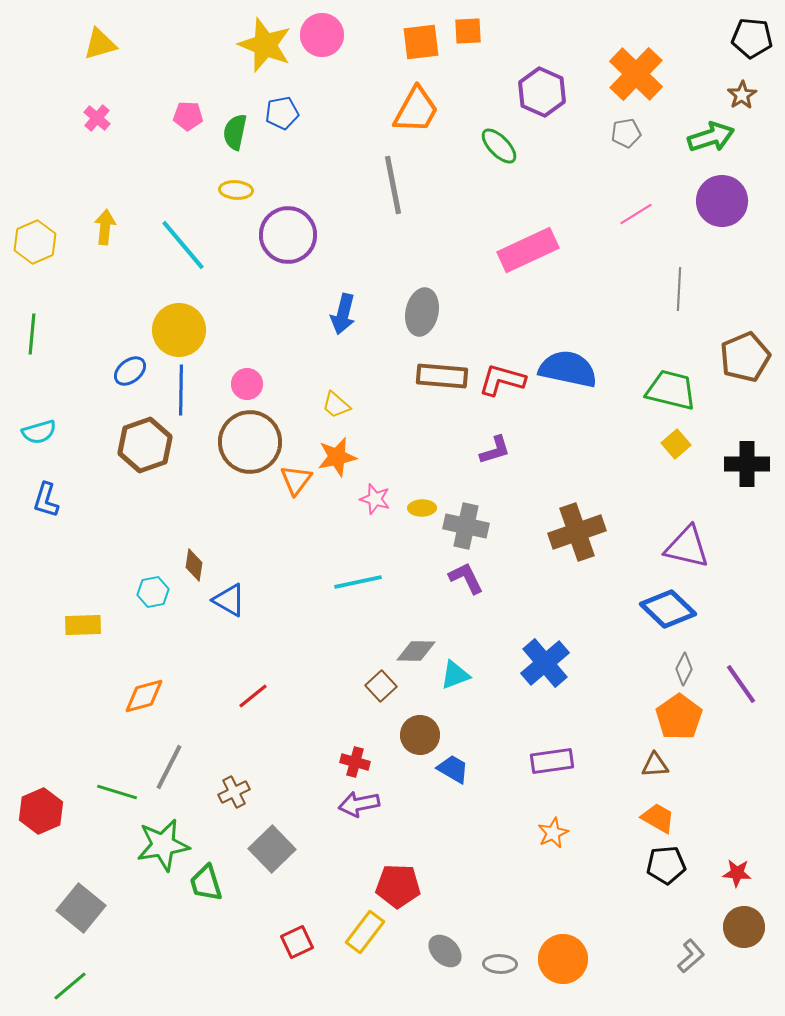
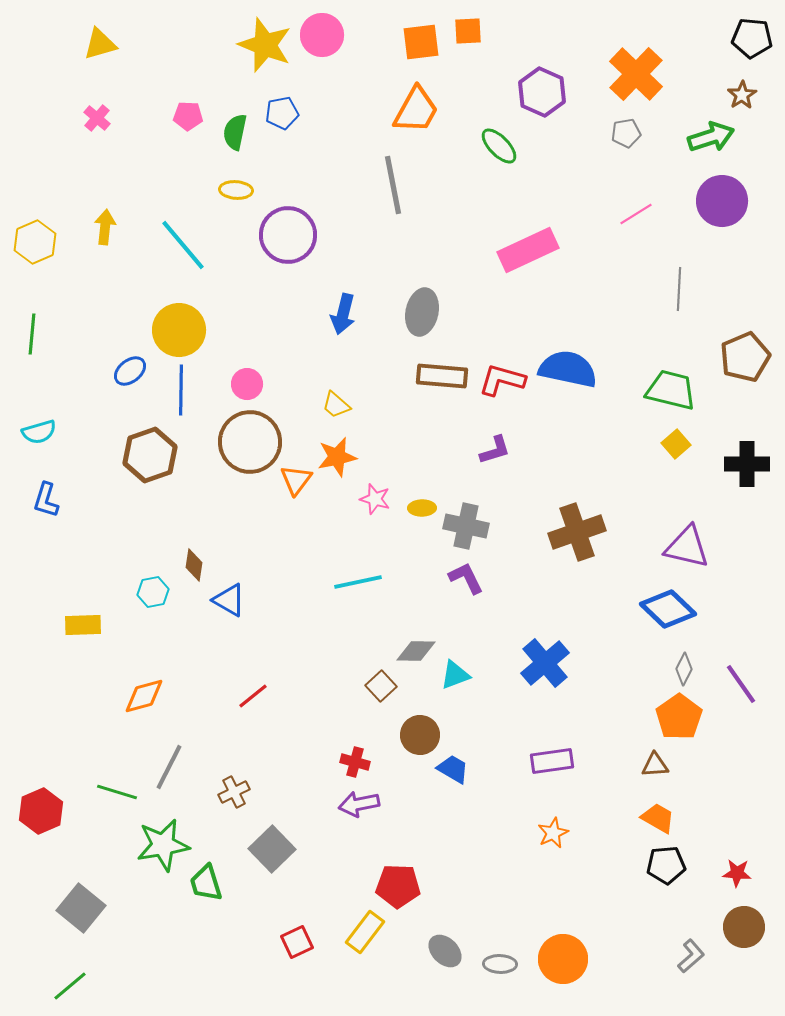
brown hexagon at (145, 445): moved 5 px right, 10 px down
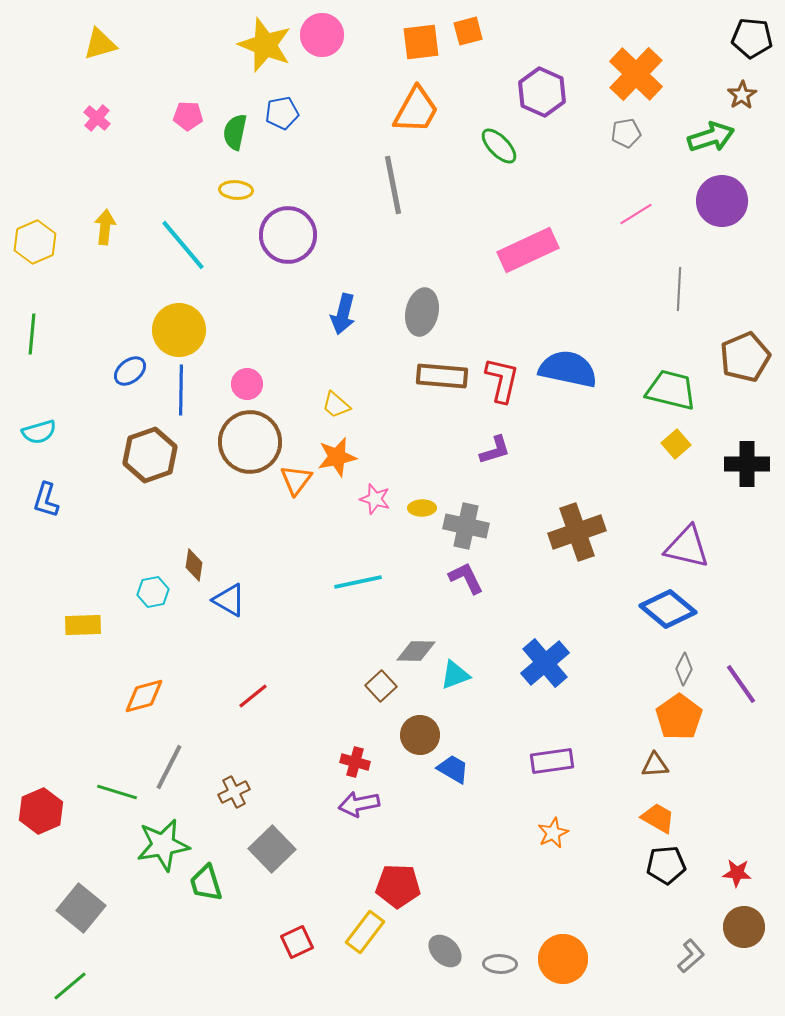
orange square at (468, 31): rotated 12 degrees counterclockwise
red L-shape at (502, 380): rotated 87 degrees clockwise
blue diamond at (668, 609): rotated 4 degrees counterclockwise
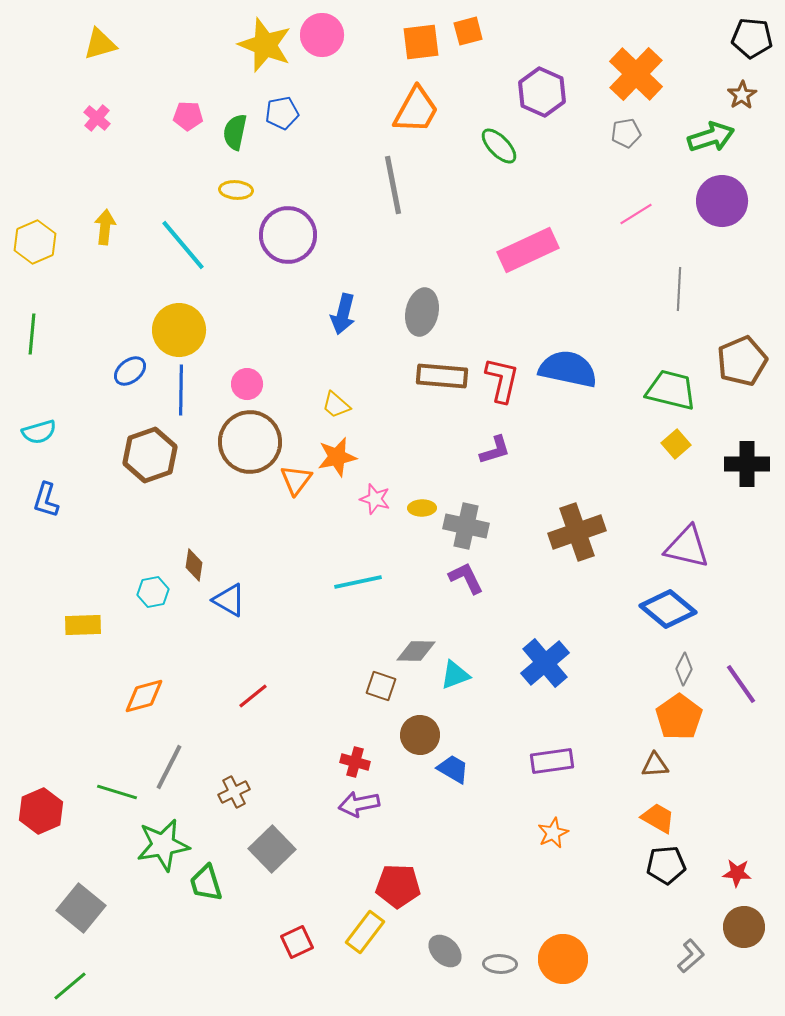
brown pentagon at (745, 357): moved 3 px left, 4 px down
brown square at (381, 686): rotated 28 degrees counterclockwise
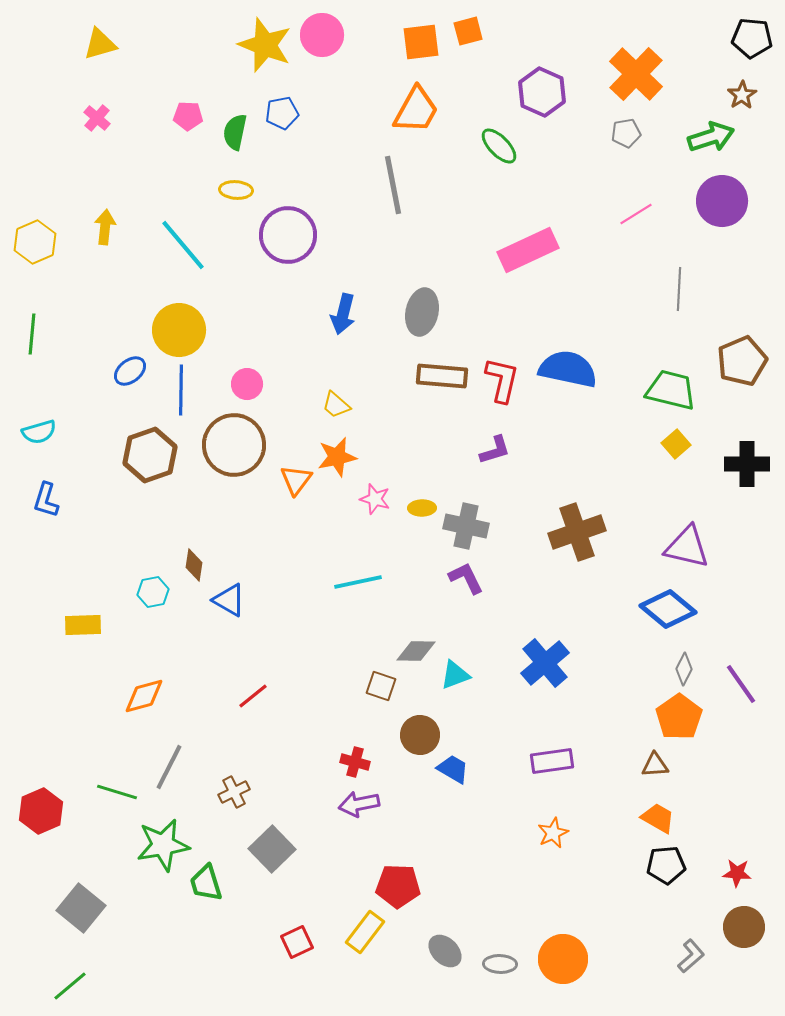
brown circle at (250, 442): moved 16 px left, 3 px down
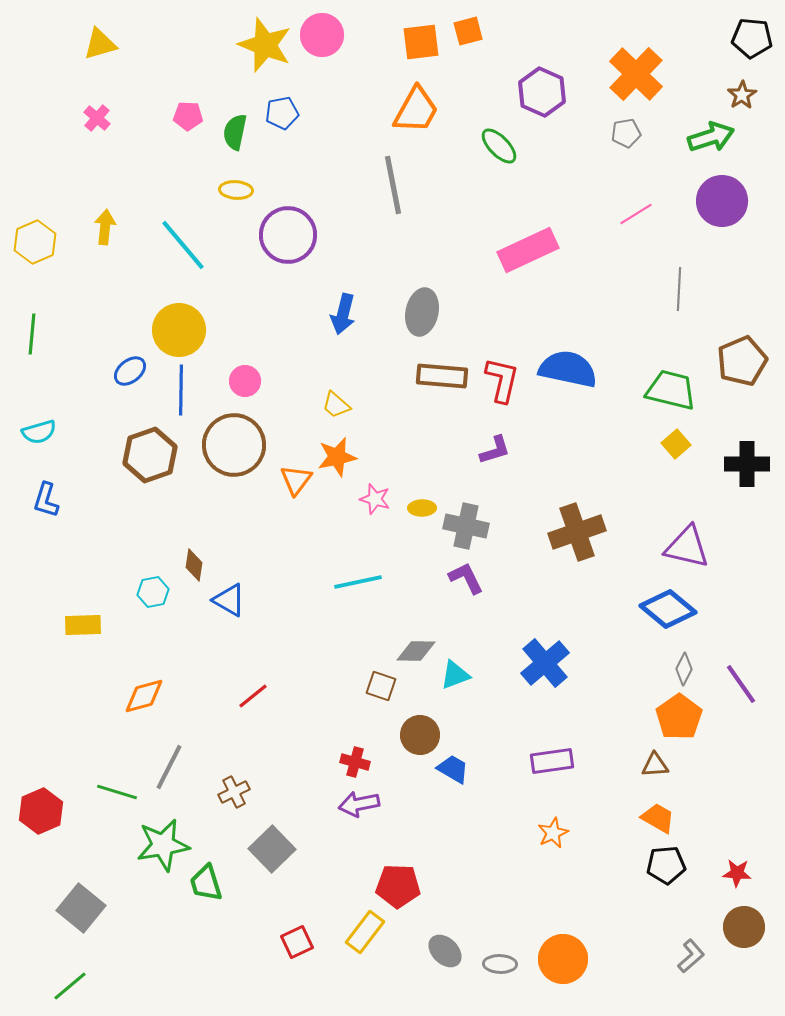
pink circle at (247, 384): moved 2 px left, 3 px up
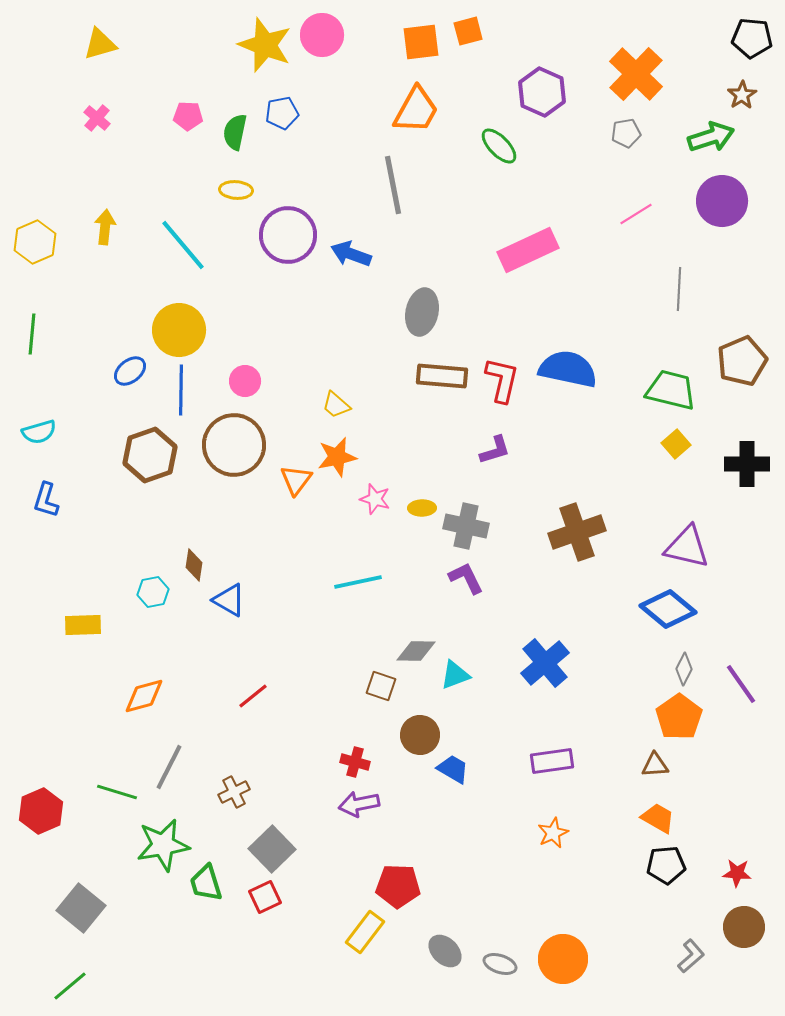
blue arrow at (343, 314): moved 8 px right, 60 px up; rotated 96 degrees clockwise
red square at (297, 942): moved 32 px left, 45 px up
gray ellipse at (500, 964): rotated 16 degrees clockwise
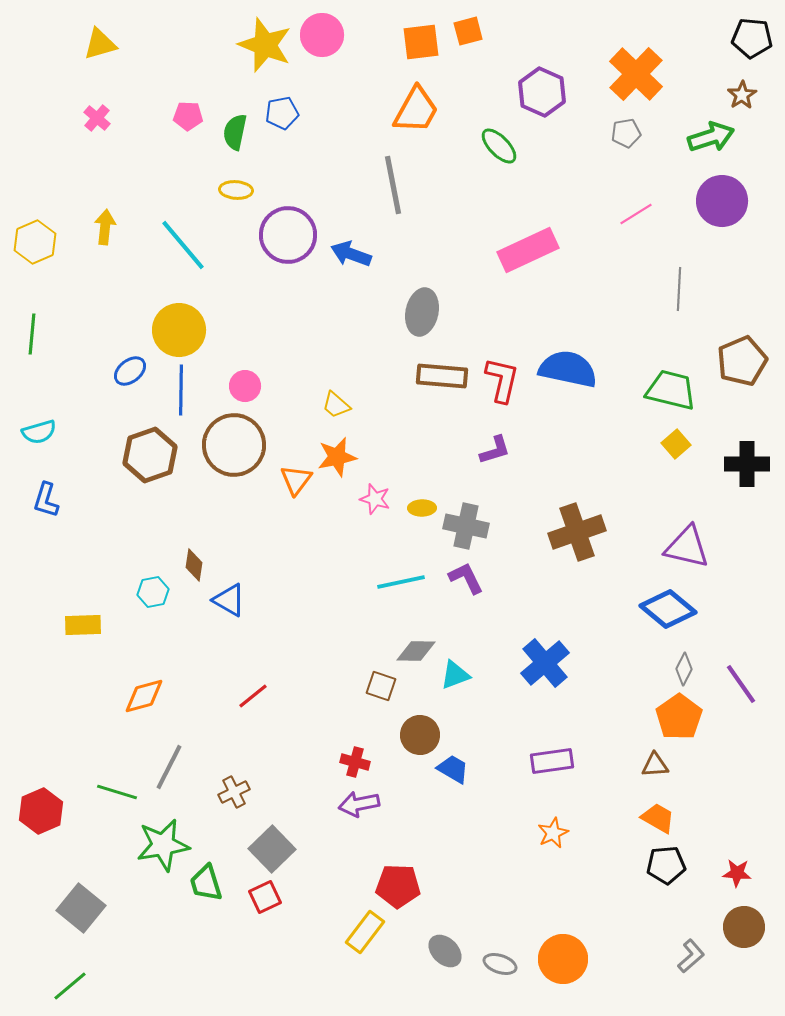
pink circle at (245, 381): moved 5 px down
cyan line at (358, 582): moved 43 px right
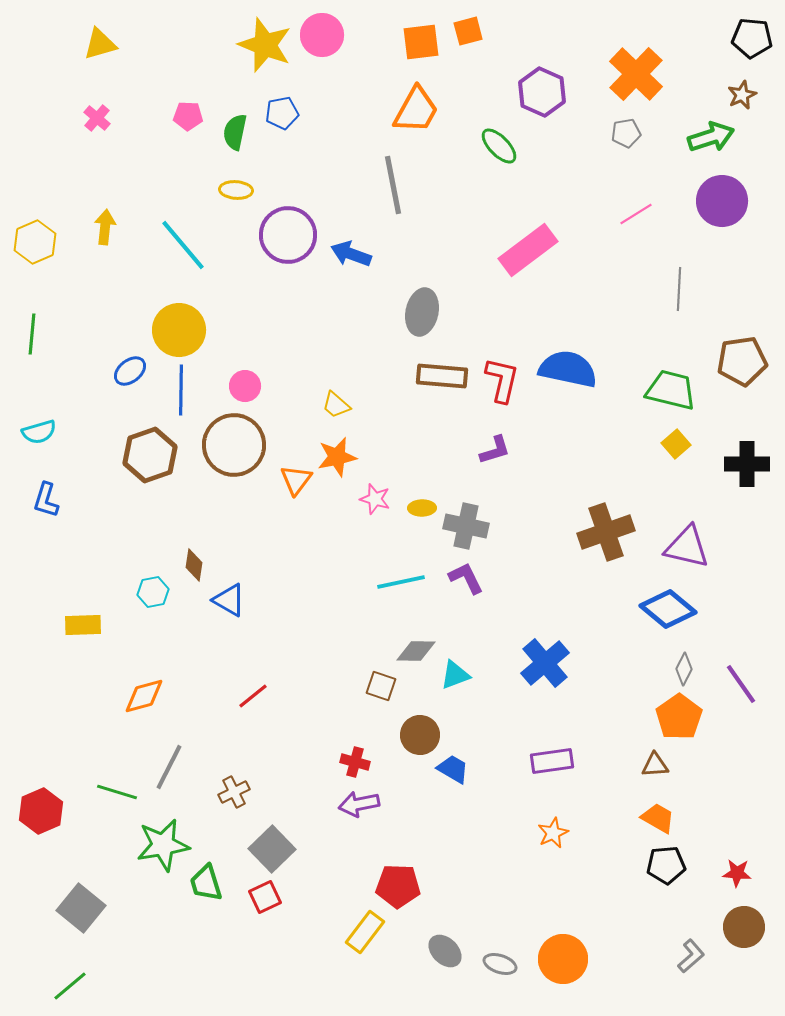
brown star at (742, 95): rotated 8 degrees clockwise
pink rectangle at (528, 250): rotated 12 degrees counterclockwise
brown pentagon at (742, 361): rotated 15 degrees clockwise
brown cross at (577, 532): moved 29 px right
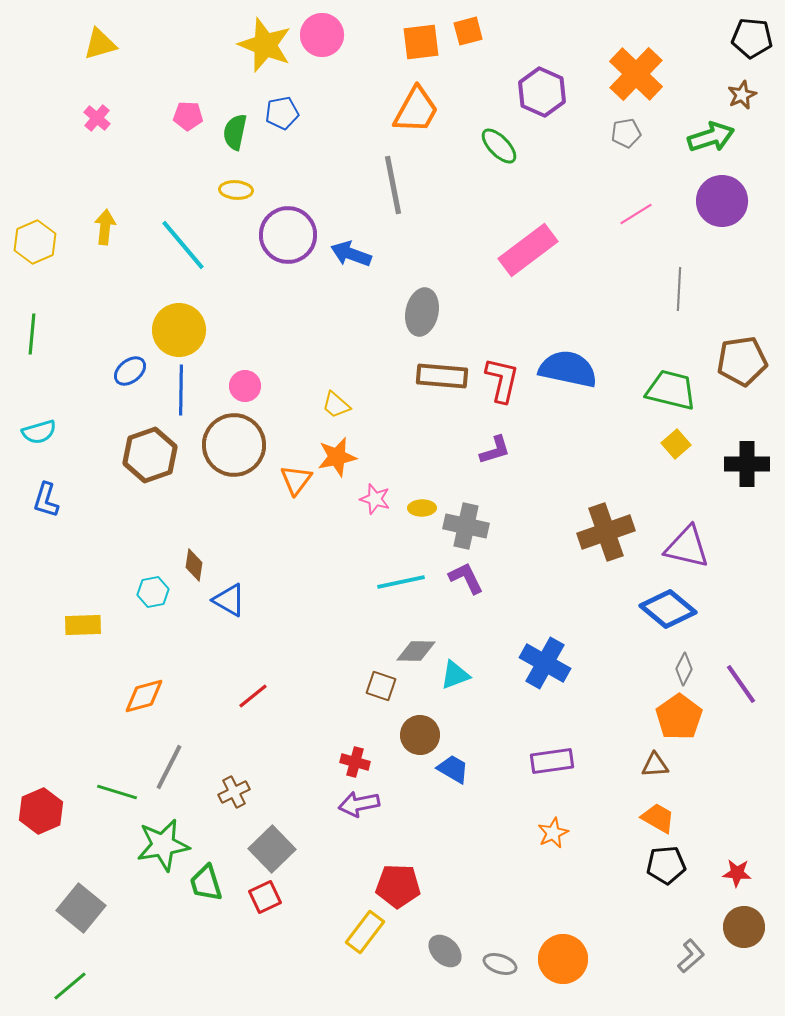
blue cross at (545, 663): rotated 21 degrees counterclockwise
